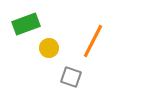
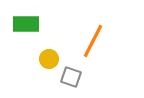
green rectangle: rotated 20 degrees clockwise
yellow circle: moved 11 px down
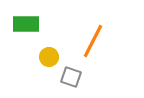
yellow circle: moved 2 px up
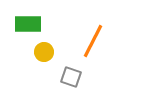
green rectangle: moved 2 px right
yellow circle: moved 5 px left, 5 px up
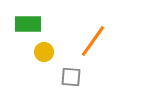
orange line: rotated 8 degrees clockwise
gray square: rotated 15 degrees counterclockwise
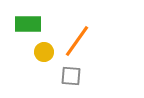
orange line: moved 16 px left
gray square: moved 1 px up
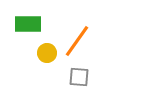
yellow circle: moved 3 px right, 1 px down
gray square: moved 8 px right, 1 px down
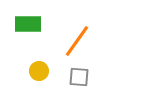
yellow circle: moved 8 px left, 18 px down
